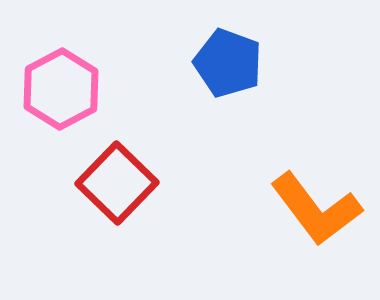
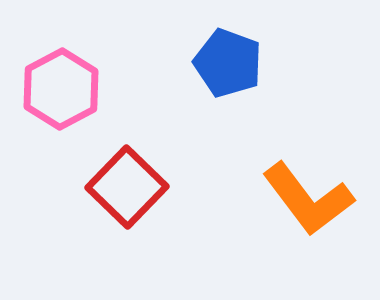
red square: moved 10 px right, 4 px down
orange L-shape: moved 8 px left, 10 px up
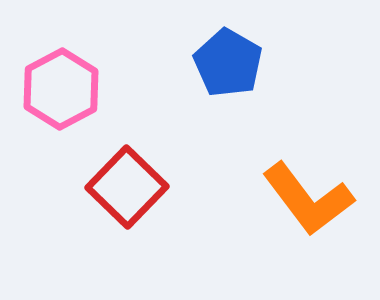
blue pentagon: rotated 10 degrees clockwise
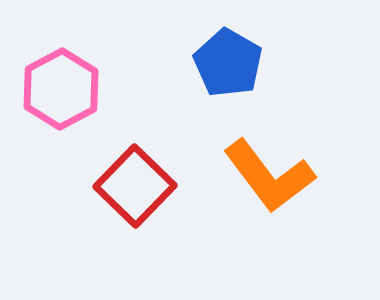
red square: moved 8 px right, 1 px up
orange L-shape: moved 39 px left, 23 px up
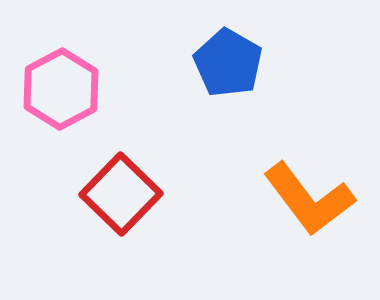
orange L-shape: moved 40 px right, 23 px down
red square: moved 14 px left, 8 px down
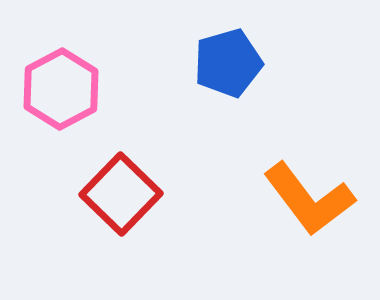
blue pentagon: rotated 26 degrees clockwise
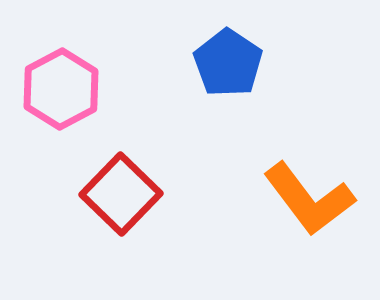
blue pentagon: rotated 22 degrees counterclockwise
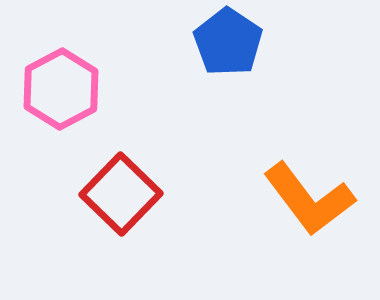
blue pentagon: moved 21 px up
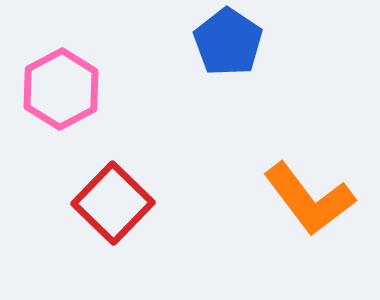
red square: moved 8 px left, 9 px down
